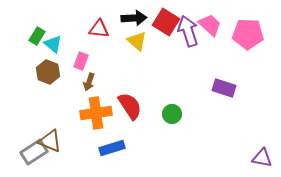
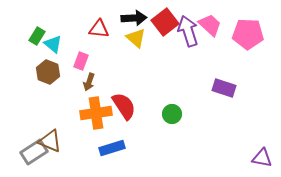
red square: moved 1 px left; rotated 20 degrees clockwise
yellow triangle: moved 1 px left, 3 px up
red semicircle: moved 6 px left
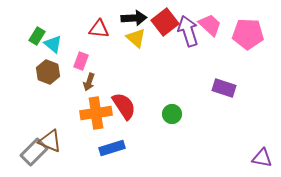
gray rectangle: rotated 12 degrees counterclockwise
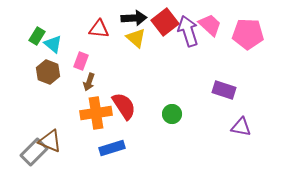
purple rectangle: moved 2 px down
purple triangle: moved 21 px left, 31 px up
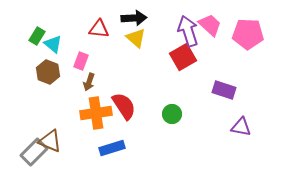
red square: moved 18 px right, 35 px down; rotated 8 degrees clockwise
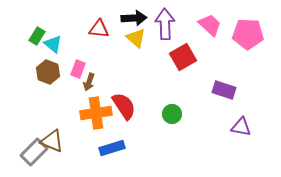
purple arrow: moved 23 px left, 7 px up; rotated 16 degrees clockwise
pink rectangle: moved 3 px left, 8 px down
brown triangle: moved 2 px right
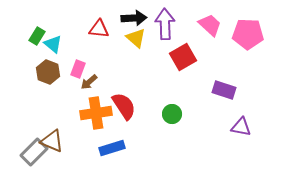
brown arrow: rotated 30 degrees clockwise
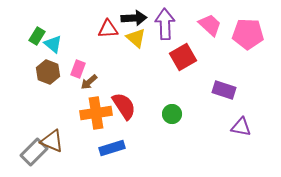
red triangle: moved 9 px right; rotated 10 degrees counterclockwise
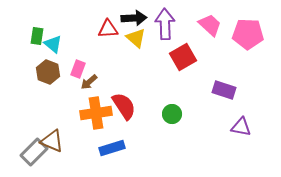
green rectangle: rotated 24 degrees counterclockwise
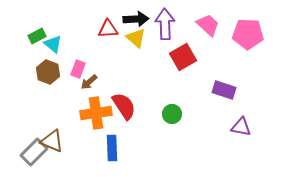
black arrow: moved 2 px right, 1 px down
pink trapezoid: moved 2 px left
green rectangle: rotated 54 degrees clockwise
blue rectangle: rotated 75 degrees counterclockwise
